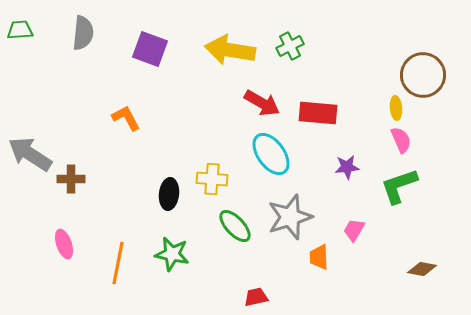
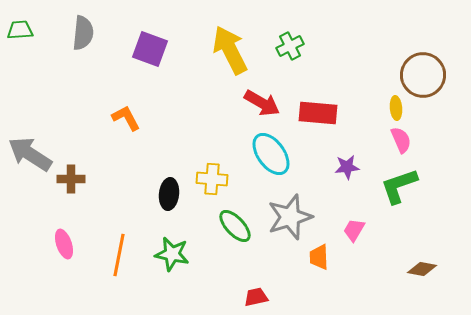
yellow arrow: rotated 54 degrees clockwise
orange line: moved 1 px right, 8 px up
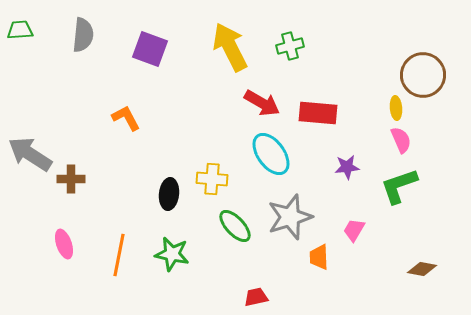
gray semicircle: moved 2 px down
green cross: rotated 12 degrees clockwise
yellow arrow: moved 3 px up
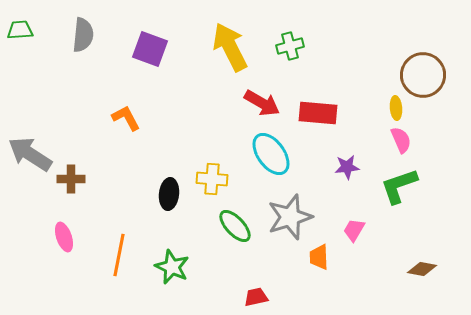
pink ellipse: moved 7 px up
green star: moved 13 px down; rotated 12 degrees clockwise
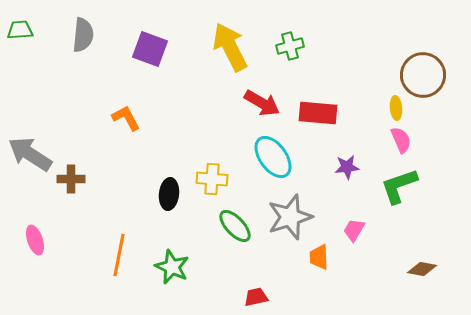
cyan ellipse: moved 2 px right, 3 px down
pink ellipse: moved 29 px left, 3 px down
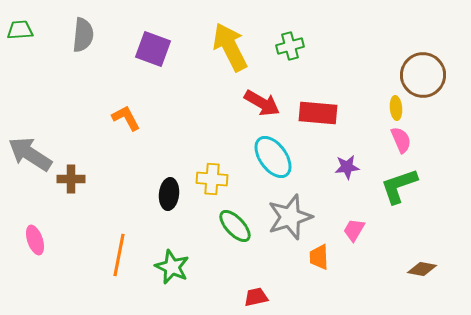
purple square: moved 3 px right
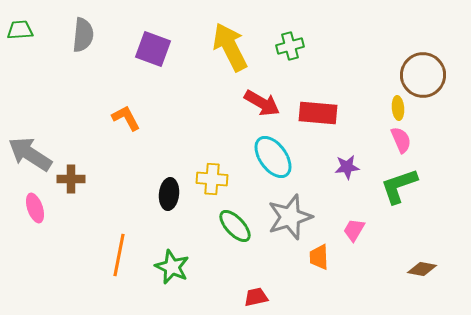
yellow ellipse: moved 2 px right
pink ellipse: moved 32 px up
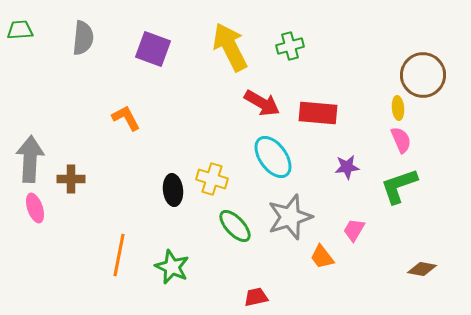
gray semicircle: moved 3 px down
gray arrow: moved 5 px down; rotated 60 degrees clockwise
yellow cross: rotated 12 degrees clockwise
black ellipse: moved 4 px right, 4 px up; rotated 12 degrees counterclockwise
orange trapezoid: moved 3 px right; rotated 36 degrees counterclockwise
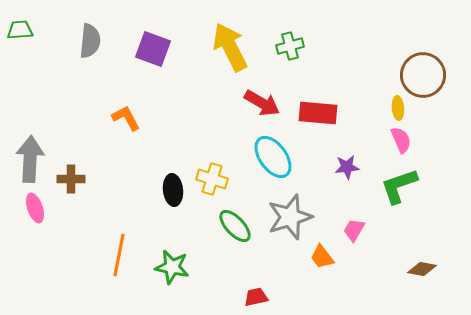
gray semicircle: moved 7 px right, 3 px down
green star: rotated 12 degrees counterclockwise
